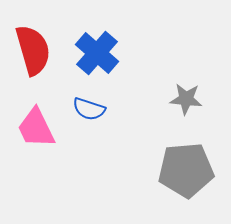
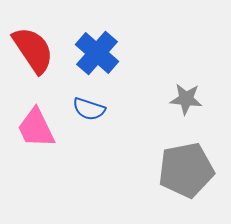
red semicircle: rotated 18 degrees counterclockwise
gray pentagon: rotated 6 degrees counterclockwise
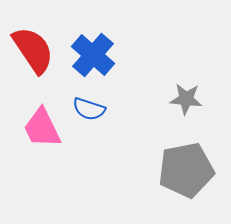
blue cross: moved 4 px left, 2 px down
pink trapezoid: moved 6 px right
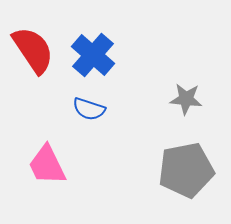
pink trapezoid: moved 5 px right, 37 px down
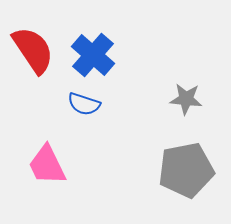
blue semicircle: moved 5 px left, 5 px up
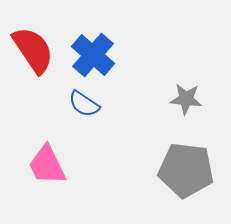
blue semicircle: rotated 16 degrees clockwise
gray pentagon: rotated 18 degrees clockwise
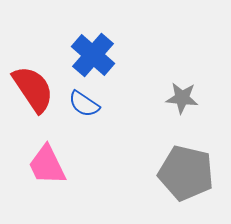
red semicircle: moved 39 px down
gray star: moved 4 px left, 1 px up
gray pentagon: moved 3 px down; rotated 6 degrees clockwise
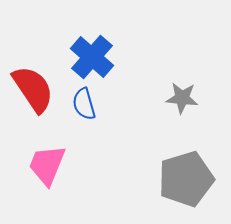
blue cross: moved 1 px left, 2 px down
blue semicircle: rotated 40 degrees clockwise
pink trapezoid: rotated 48 degrees clockwise
gray pentagon: moved 6 px down; rotated 30 degrees counterclockwise
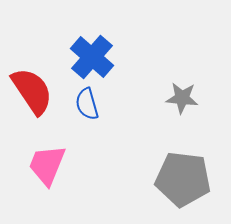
red semicircle: moved 1 px left, 2 px down
blue semicircle: moved 3 px right
gray pentagon: moved 3 px left; rotated 24 degrees clockwise
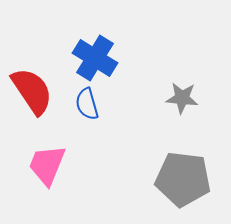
blue cross: moved 3 px right, 1 px down; rotated 9 degrees counterclockwise
